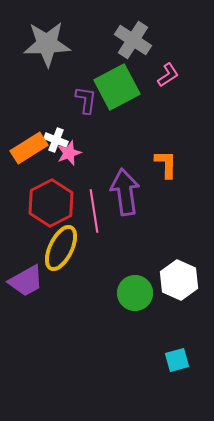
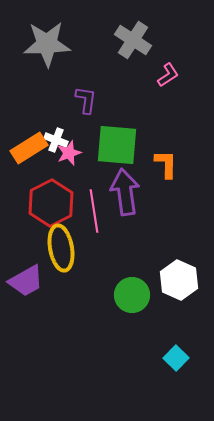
green square: moved 58 px down; rotated 33 degrees clockwise
yellow ellipse: rotated 36 degrees counterclockwise
green circle: moved 3 px left, 2 px down
cyan square: moved 1 px left, 2 px up; rotated 30 degrees counterclockwise
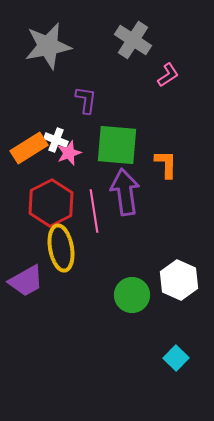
gray star: moved 1 px right, 2 px down; rotated 9 degrees counterclockwise
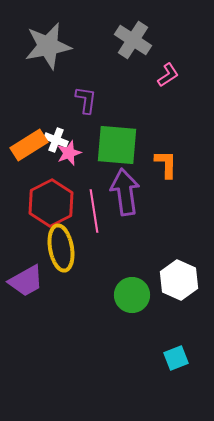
orange rectangle: moved 3 px up
cyan square: rotated 25 degrees clockwise
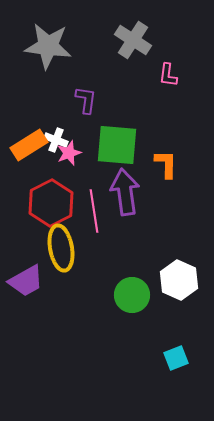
gray star: rotated 18 degrees clockwise
pink L-shape: rotated 130 degrees clockwise
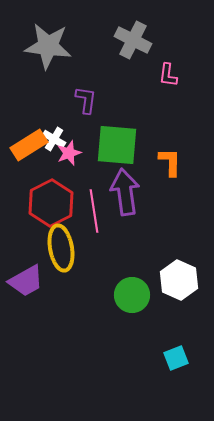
gray cross: rotated 6 degrees counterclockwise
white cross: moved 2 px left, 1 px up; rotated 10 degrees clockwise
orange L-shape: moved 4 px right, 2 px up
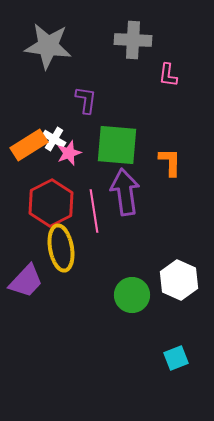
gray cross: rotated 24 degrees counterclockwise
purple trapezoid: rotated 18 degrees counterclockwise
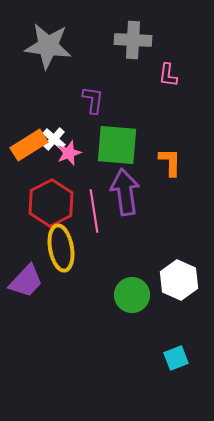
purple L-shape: moved 7 px right
white cross: rotated 10 degrees clockwise
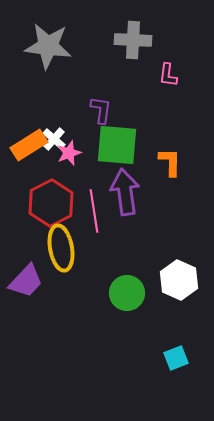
purple L-shape: moved 8 px right, 10 px down
green circle: moved 5 px left, 2 px up
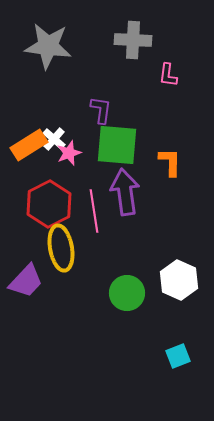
red hexagon: moved 2 px left, 1 px down
cyan square: moved 2 px right, 2 px up
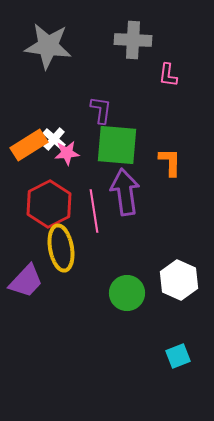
pink star: moved 2 px left; rotated 15 degrees clockwise
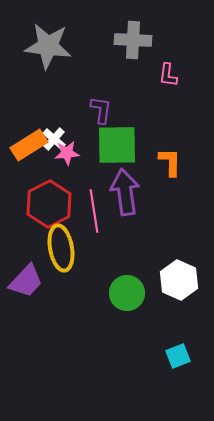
green square: rotated 6 degrees counterclockwise
